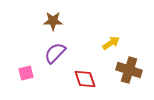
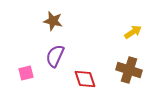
brown star: rotated 12 degrees clockwise
yellow arrow: moved 22 px right, 11 px up
purple semicircle: moved 3 px down; rotated 20 degrees counterclockwise
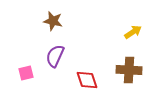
brown cross: rotated 15 degrees counterclockwise
red diamond: moved 2 px right, 1 px down
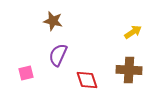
purple semicircle: moved 3 px right, 1 px up
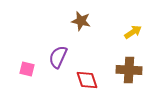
brown star: moved 28 px right
purple semicircle: moved 2 px down
pink square: moved 1 px right, 4 px up; rotated 28 degrees clockwise
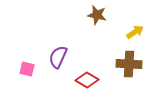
brown star: moved 16 px right, 6 px up
yellow arrow: moved 2 px right
brown cross: moved 6 px up
red diamond: rotated 40 degrees counterclockwise
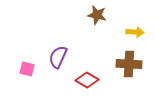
yellow arrow: rotated 36 degrees clockwise
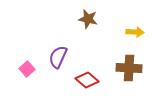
brown star: moved 9 px left, 4 px down
brown cross: moved 4 px down
pink square: rotated 35 degrees clockwise
red diamond: rotated 10 degrees clockwise
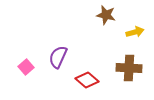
brown star: moved 18 px right, 4 px up
yellow arrow: rotated 18 degrees counterclockwise
pink square: moved 1 px left, 2 px up
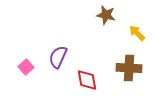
yellow arrow: moved 2 px right, 1 px down; rotated 120 degrees counterclockwise
red diamond: rotated 40 degrees clockwise
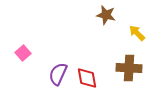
purple semicircle: moved 17 px down
pink square: moved 3 px left, 14 px up
red diamond: moved 2 px up
